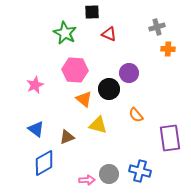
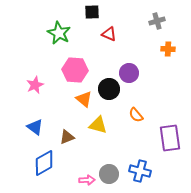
gray cross: moved 6 px up
green star: moved 6 px left
blue triangle: moved 1 px left, 2 px up
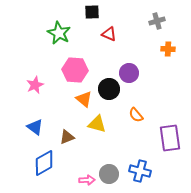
yellow triangle: moved 1 px left, 1 px up
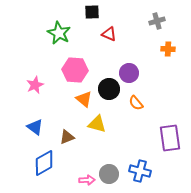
orange semicircle: moved 12 px up
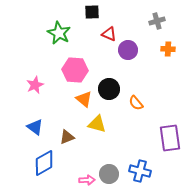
purple circle: moved 1 px left, 23 px up
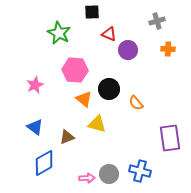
pink arrow: moved 2 px up
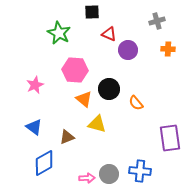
blue triangle: moved 1 px left
blue cross: rotated 10 degrees counterclockwise
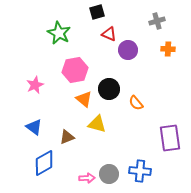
black square: moved 5 px right; rotated 14 degrees counterclockwise
pink hexagon: rotated 15 degrees counterclockwise
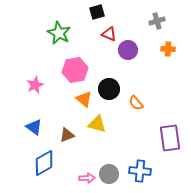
brown triangle: moved 2 px up
